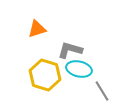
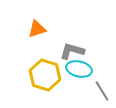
gray L-shape: moved 2 px right, 1 px down
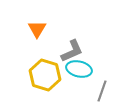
orange triangle: rotated 42 degrees counterclockwise
gray L-shape: rotated 140 degrees clockwise
gray line: rotated 50 degrees clockwise
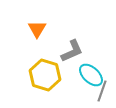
cyan ellipse: moved 12 px right, 6 px down; rotated 30 degrees clockwise
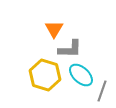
orange triangle: moved 17 px right
gray L-shape: moved 2 px left, 2 px up; rotated 25 degrees clockwise
cyan ellipse: moved 10 px left
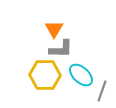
gray L-shape: moved 9 px left
yellow hexagon: rotated 16 degrees counterclockwise
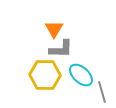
gray line: moved 1 px down; rotated 35 degrees counterclockwise
